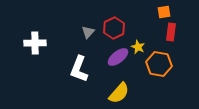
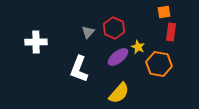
red hexagon: rotated 10 degrees counterclockwise
white cross: moved 1 px right, 1 px up
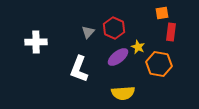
orange square: moved 2 px left, 1 px down
yellow semicircle: moved 4 px right; rotated 45 degrees clockwise
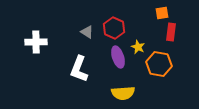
gray triangle: moved 1 px left; rotated 40 degrees counterclockwise
purple ellipse: rotated 70 degrees counterclockwise
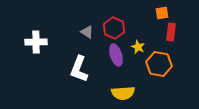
purple ellipse: moved 2 px left, 2 px up
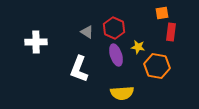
yellow star: rotated 16 degrees counterclockwise
orange hexagon: moved 2 px left, 2 px down
yellow semicircle: moved 1 px left
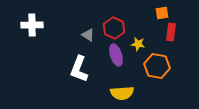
gray triangle: moved 1 px right, 3 px down
white cross: moved 4 px left, 17 px up
yellow star: moved 3 px up
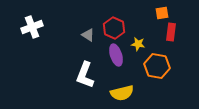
white cross: moved 2 px down; rotated 20 degrees counterclockwise
white L-shape: moved 6 px right, 6 px down
yellow semicircle: rotated 10 degrees counterclockwise
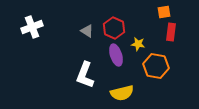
orange square: moved 2 px right, 1 px up
gray triangle: moved 1 px left, 4 px up
orange hexagon: moved 1 px left
